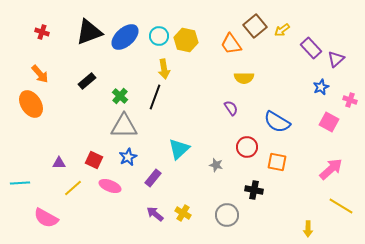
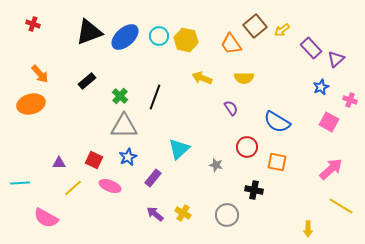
red cross at (42, 32): moved 9 px left, 8 px up
yellow arrow at (164, 69): moved 38 px right, 9 px down; rotated 120 degrees clockwise
orange ellipse at (31, 104): rotated 72 degrees counterclockwise
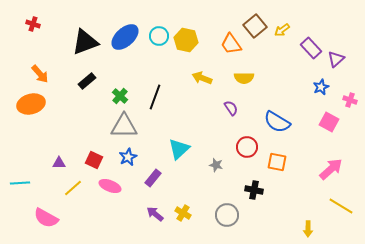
black triangle at (89, 32): moved 4 px left, 10 px down
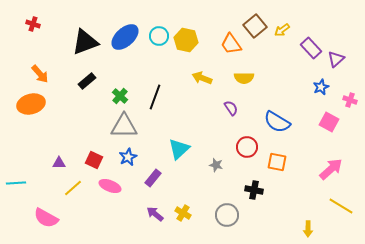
cyan line at (20, 183): moved 4 px left
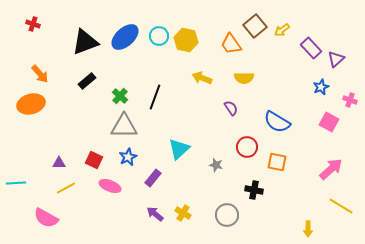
yellow line at (73, 188): moved 7 px left; rotated 12 degrees clockwise
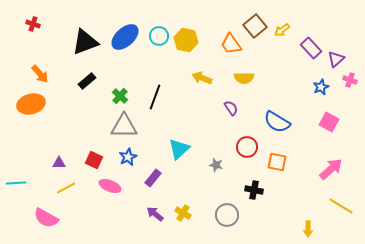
pink cross at (350, 100): moved 20 px up
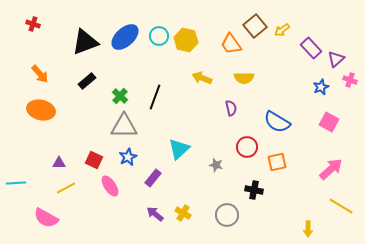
orange ellipse at (31, 104): moved 10 px right, 6 px down; rotated 28 degrees clockwise
purple semicircle at (231, 108): rotated 21 degrees clockwise
orange square at (277, 162): rotated 24 degrees counterclockwise
pink ellipse at (110, 186): rotated 35 degrees clockwise
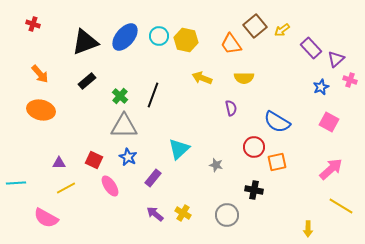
blue ellipse at (125, 37): rotated 8 degrees counterclockwise
black line at (155, 97): moved 2 px left, 2 px up
red circle at (247, 147): moved 7 px right
blue star at (128, 157): rotated 18 degrees counterclockwise
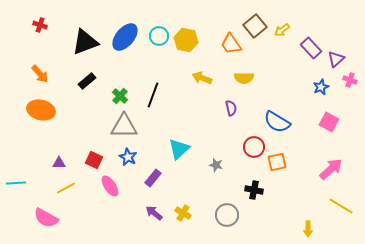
red cross at (33, 24): moved 7 px right, 1 px down
purple arrow at (155, 214): moved 1 px left, 1 px up
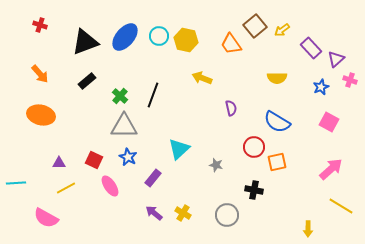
yellow semicircle at (244, 78): moved 33 px right
orange ellipse at (41, 110): moved 5 px down
